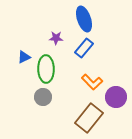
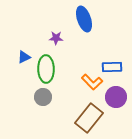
blue rectangle: moved 28 px right, 19 px down; rotated 48 degrees clockwise
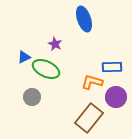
purple star: moved 1 px left, 6 px down; rotated 24 degrees clockwise
green ellipse: rotated 64 degrees counterclockwise
orange L-shape: rotated 150 degrees clockwise
gray circle: moved 11 px left
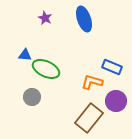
purple star: moved 10 px left, 26 px up
blue triangle: moved 1 px right, 2 px up; rotated 32 degrees clockwise
blue rectangle: rotated 24 degrees clockwise
purple circle: moved 4 px down
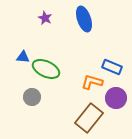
blue triangle: moved 2 px left, 2 px down
purple circle: moved 3 px up
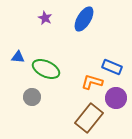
blue ellipse: rotated 50 degrees clockwise
blue triangle: moved 5 px left
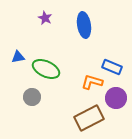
blue ellipse: moved 6 px down; rotated 40 degrees counterclockwise
blue triangle: rotated 16 degrees counterclockwise
brown rectangle: rotated 24 degrees clockwise
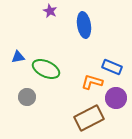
purple star: moved 5 px right, 7 px up
gray circle: moved 5 px left
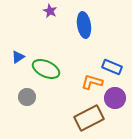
blue triangle: rotated 24 degrees counterclockwise
purple circle: moved 1 px left
